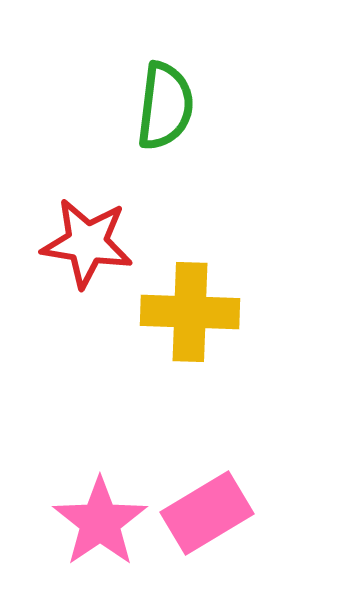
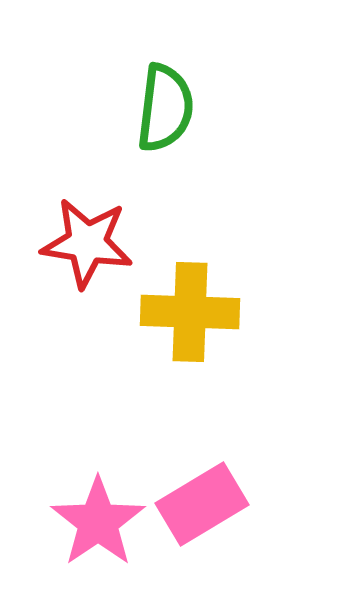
green semicircle: moved 2 px down
pink rectangle: moved 5 px left, 9 px up
pink star: moved 2 px left
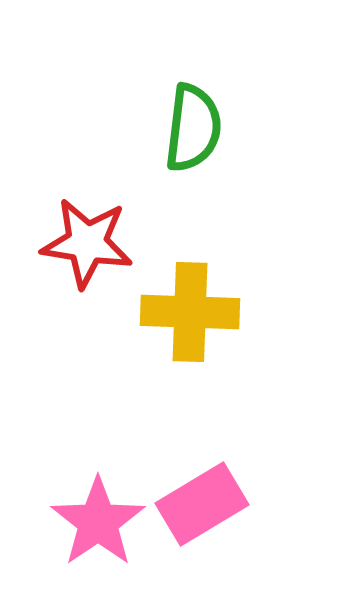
green semicircle: moved 28 px right, 20 px down
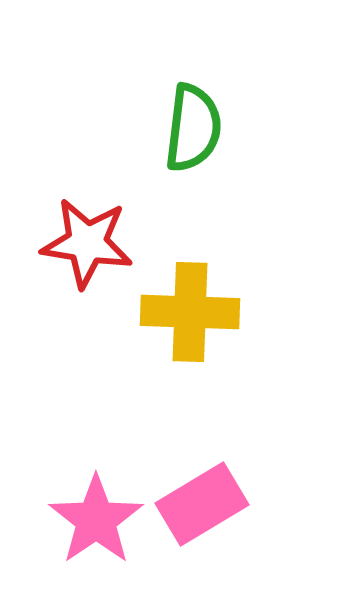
pink star: moved 2 px left, 2 px up
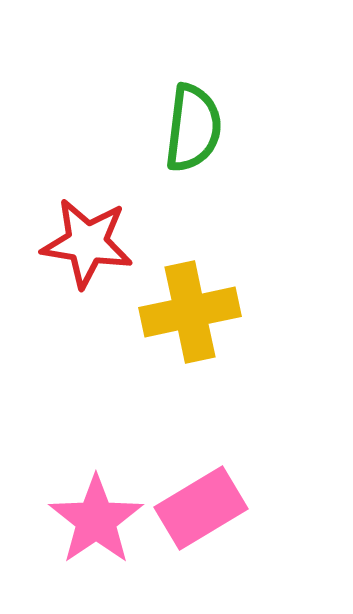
yellow cross: rotated 14 degrees counterclockwise
pink rectangle: moved 1 px left, 4 px down
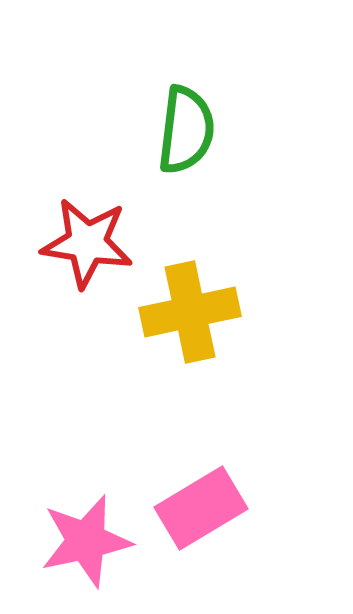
green semicircle: moved 7 px left, 2 px down
pink star: moved 10 px left, 21 px down; rotated 22 degrees clockwise
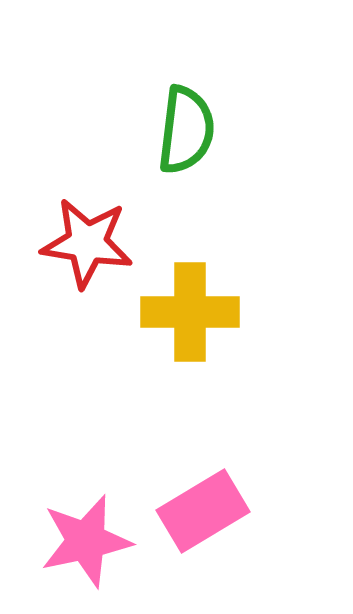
yellow cross: rotated 12 degrees clockwise
pink rectangle: moved 2 px right, 3 px down
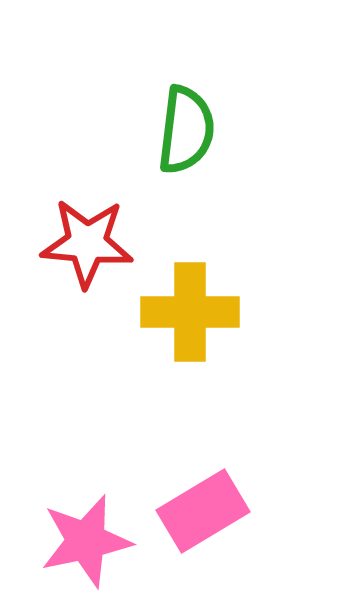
red star: rotated 4 degrees counterclockwise
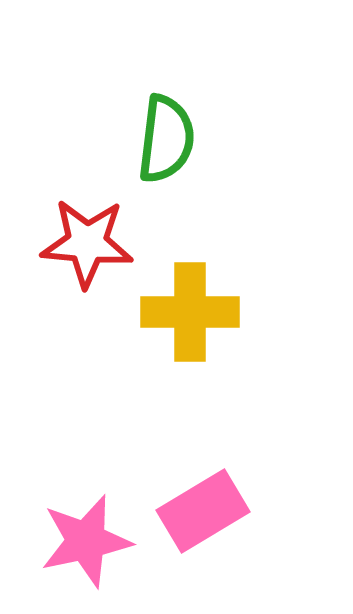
green semicircle: moved 20 px left, 9 px down
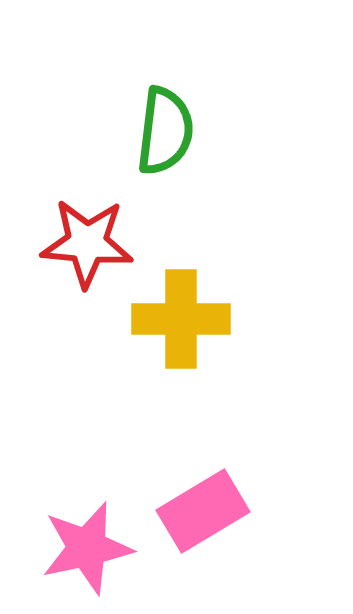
green semicircle: moved 1 px left, 8 px up
yellow cross: moved 9 px left, 7 px down
pink star: moved 1 px right, 7 px down
